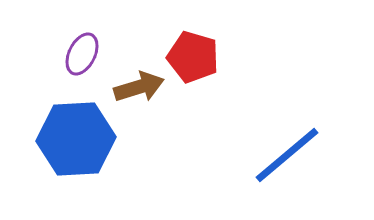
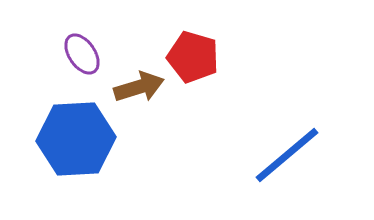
purple ellipse: rotated 60 degrees counterclockwise
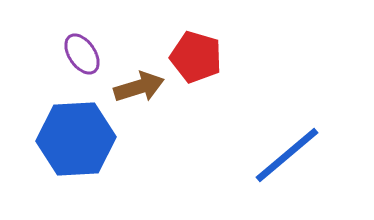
red pentagon: moved 3 px right
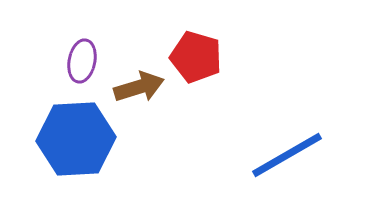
purple ellipse: moved 7 px down; rotated 45 degrees clockwise
blue line: rotated 10 degrees clockwise
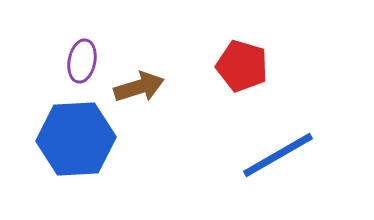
red pentagon: moved 46 px right, 9 px down
blue line: moved 9 px left
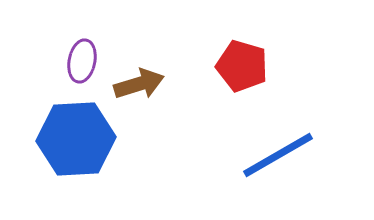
brown arrow: moved 3 px up
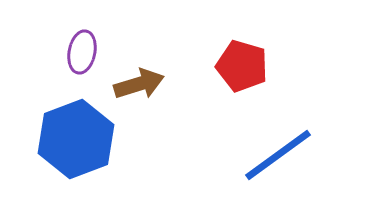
purple ellipse: moved 9 px up
blue hexagon: rotated 18 degrees counterclockwise
blue line: rotated 6 degrees counterclockwise
